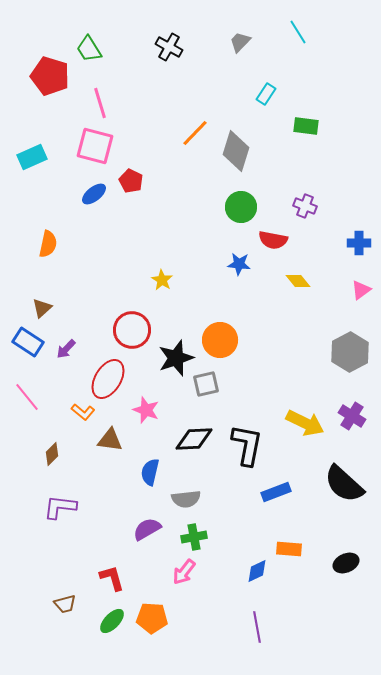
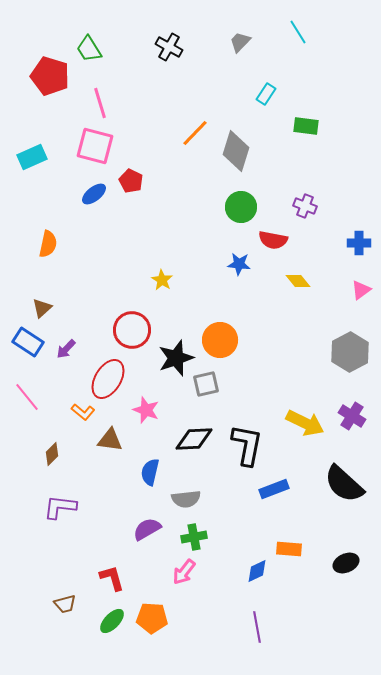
blue rectangle at (276, 492): moved 2 px left, 3 px up
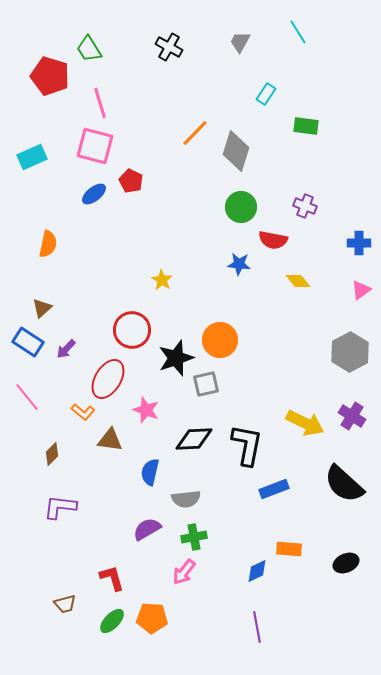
gray trapezoid at (240, 42): rotated 15 degrees counterclockwise
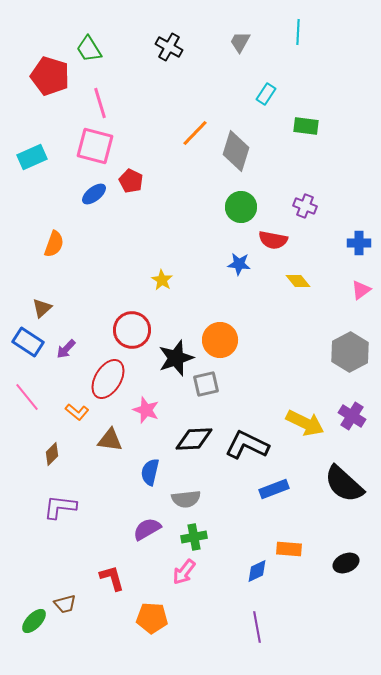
cyan line at (298, 32): rotated 35 degrees clockwise
orange semicircle at (48, 244): moved 6 px right; rotated 8 degrees clockwise
orange L-shape at (83, 412): moved 6 px left
black L-shape at (247, 445): rotated 75 degrees counterclockwise
green ellipse at (112, 621): moved 78 px left
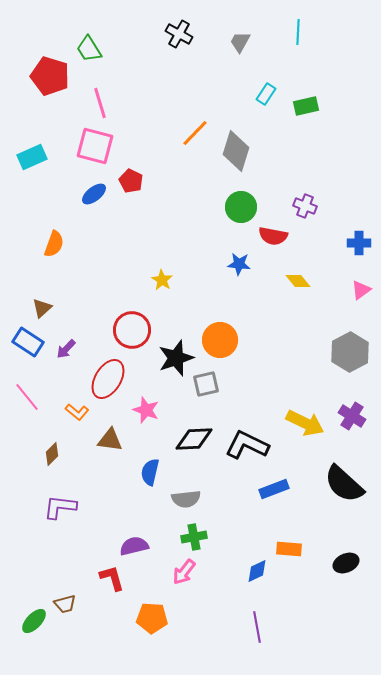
black cross at (169, 47): moved 10 px right, 13 px up
green rectangle at (306, 126): moved 20 px up; rotated 20 degrees counterclockwise
red semicircle at (273, 240): moved 4 px up
purple semicircle at (147, 529): moved 13 px left, 17 px down; rotated 16 degrees clockwise
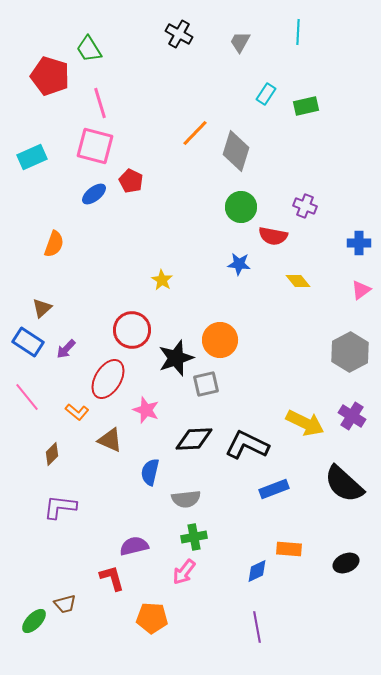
brown triangle at (110, 440): rotated 16 degrees clockwise
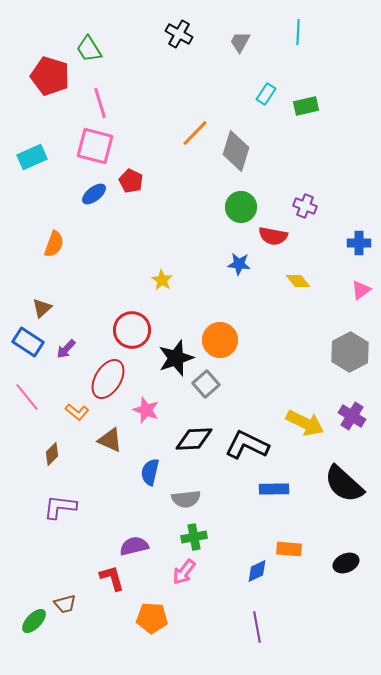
gray square at (206, 384): rotated 28 degrees counterclockwise
blue rectangle at (274, 489): rotated 20 degrees clockwise
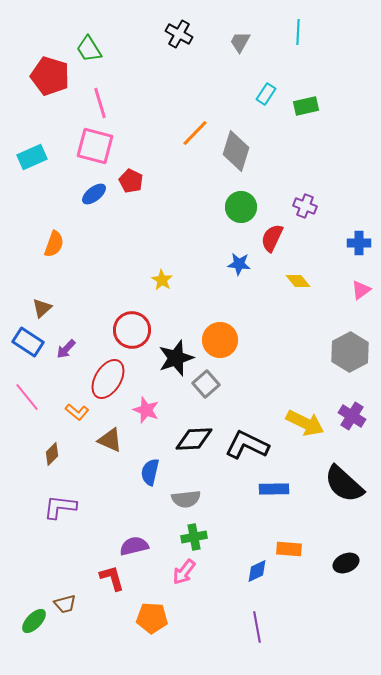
red semicircle at (273, 236): moved 1 px left, 2 px down; rotated 104 degrees clockwise
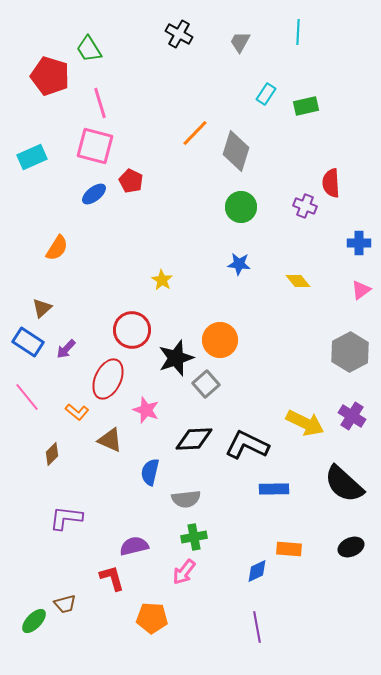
red semicircle at (272, 238): moved 59 px right, 55 px up; rotated 28 degrees counterclockwise
orange semicircle at (54, 244): moved 3 px right, 4 px down; rotated 12 degrees clockwise
red ellipse at (108, 379): rotated 6 degrees counterclockwise
purple L-shape at (60, 507): moved 6 px right, 11 px down
black ellipse at (346, 563): moved 5 px right, 16 px up
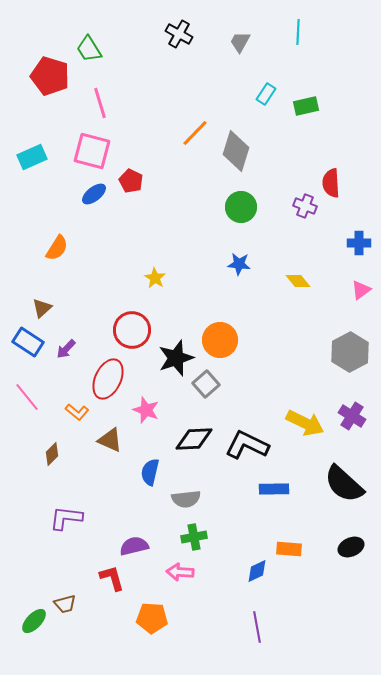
pink square at (95, 146): moved 3 px left, 5 px down
yellow star at (162, 280): moved 7 px left, 2 px up
pink arrow at (184, 572): moved 4 px left; rotated 56 degrees clockwise
